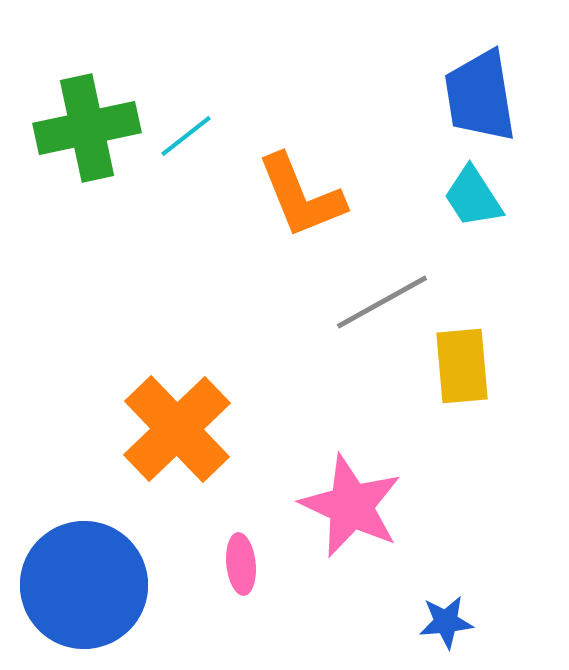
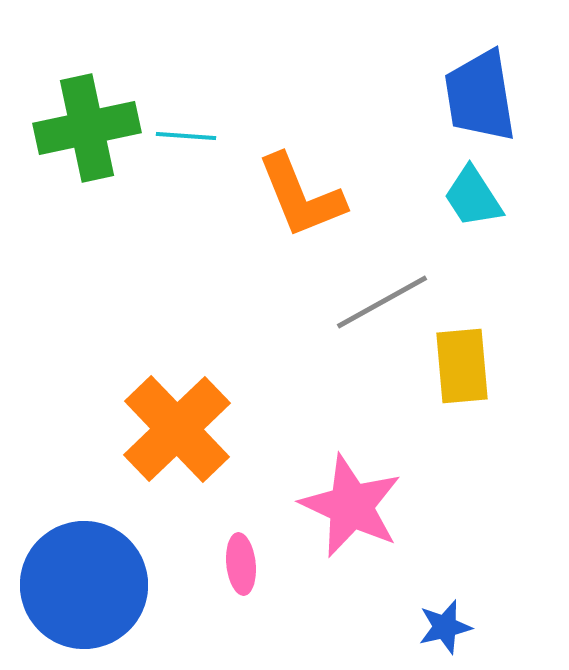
cyan line: rotated 42 degrees clockwise
blue star: moved 1 px left, 5 px down; rotated 8 degrees counterclockwise
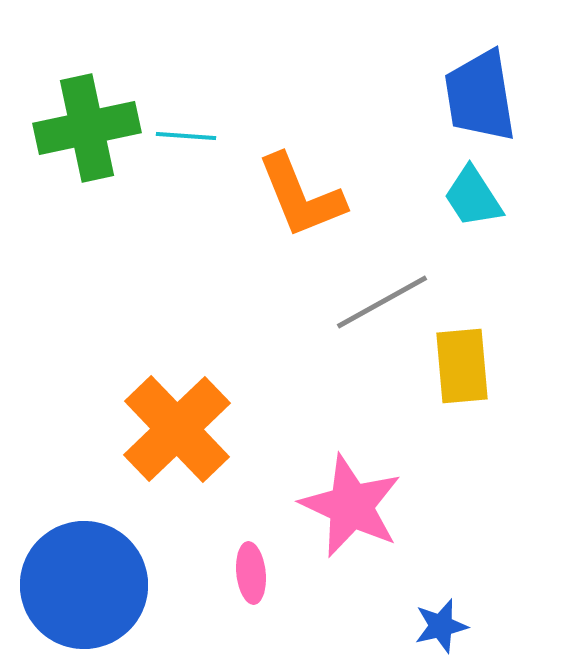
pink ellipse: moved 10 px right, 9 px down
blue star: moved 4 px left, 1 px up
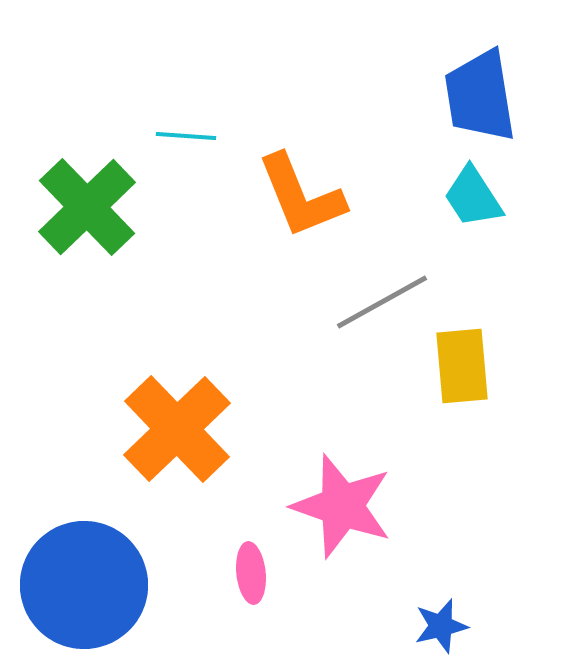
green cross: moved 79 px down; rotated 32 degrees counterclockwise
pink star: moved 9 px left; rotated 6 degrees counterclockwise
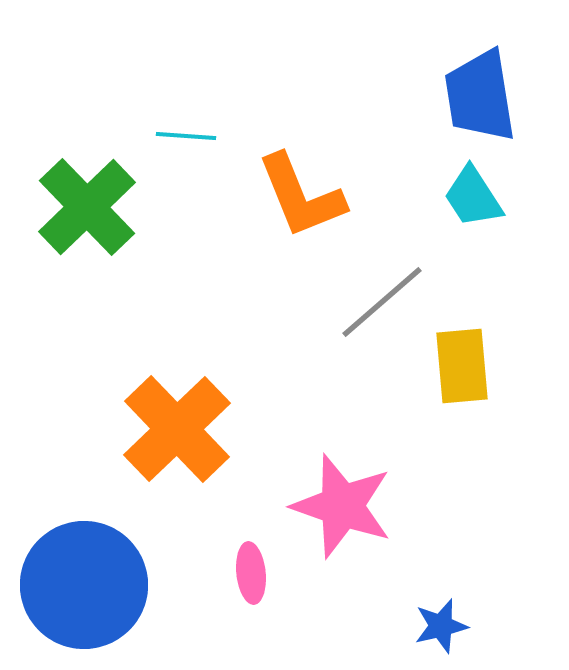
gray line: rotated 12 degrees counterclockwise
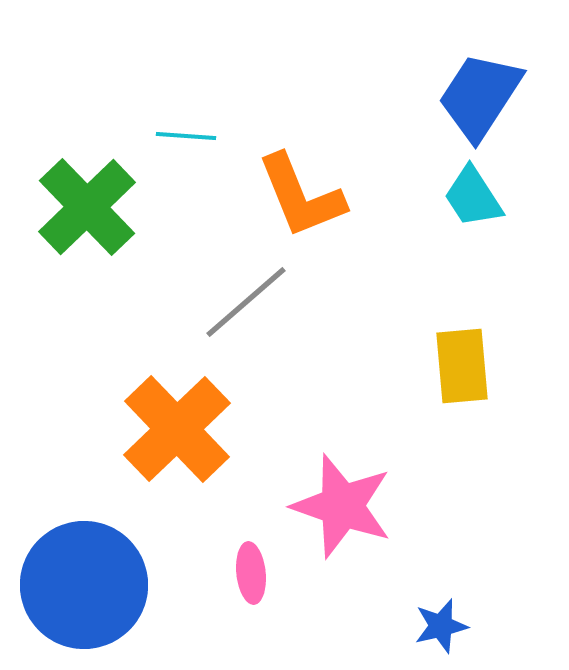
blue trapezoid: rotated 42 degrees clockwise
gray line: moved 136 px left
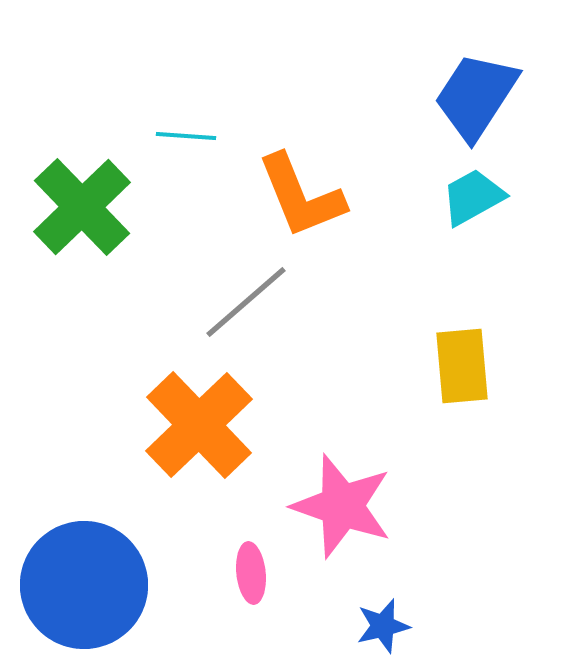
blue trapezoid: moved 4 px left
cyan trapezoid: rotated 94 degrees clockwise
green cross: moved 5 px left
orange cross: moved 22 px right, 4 px up
blue star: moved 58 px left
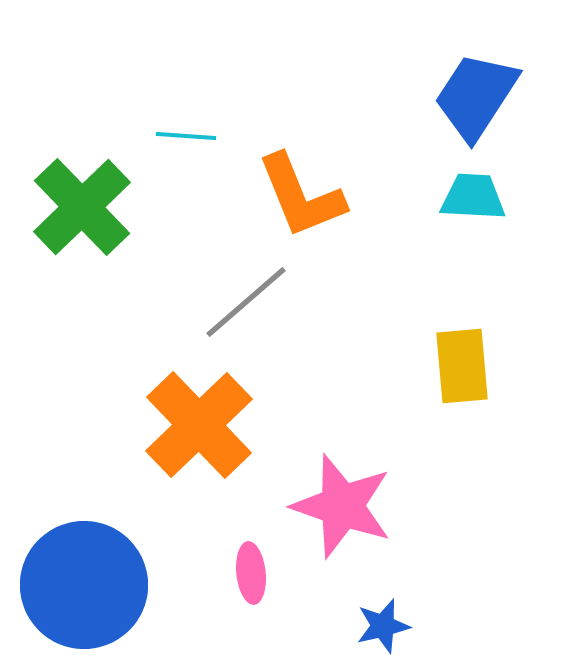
cyan trapezoid: rotated 32 degrees clockwise
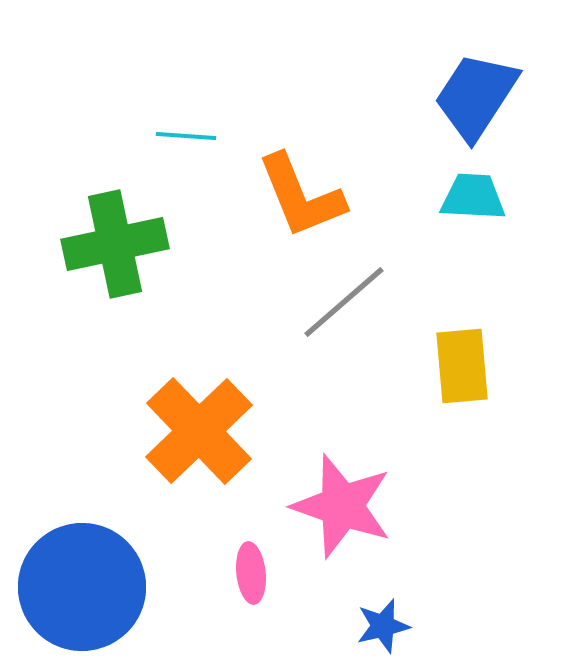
green cross: moved 33 px right, 37 px down; rotated 32 degrees clockwise
gray line: moved 98 px right
orange cross: moved 6 px down
blue circle: moved 2 px left, 2 px down
